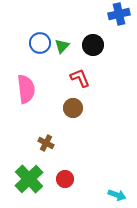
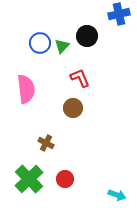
black circle: moved 6 px left, 9 px up
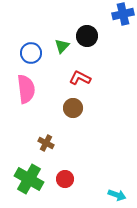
blue cross: moved 4 px right
blue circle: moved 9 px left, 10 px down
red L-shape: rotated 40 degrees counterclockwise
green cross: rotated 16 degrees counterclockwise
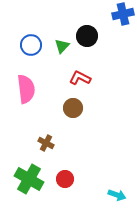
blue circle: moved 8 px up
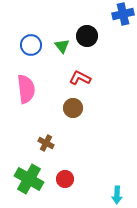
green triangle: rotated 21 degrees counterclockwise
cyan arrow: rotated 72 degrees clockwise
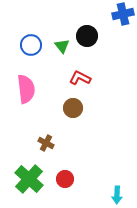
green cross: rotated 12 degrees clockwise
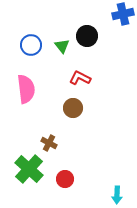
brown cross: moved 3 px right
green cross: moved 10 px up
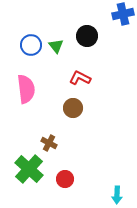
green triangle: moved 6 px left
